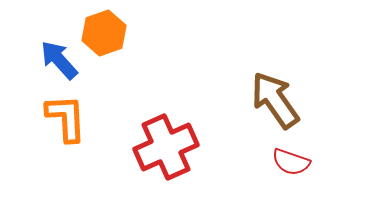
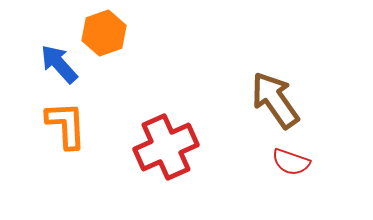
blue arrow: moved 4 px down
orange L-shape: moved 7 px down
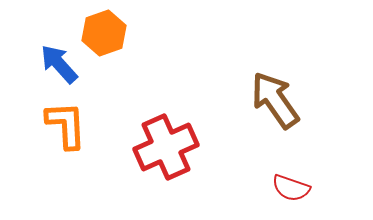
red semicircle: moved 26 px down
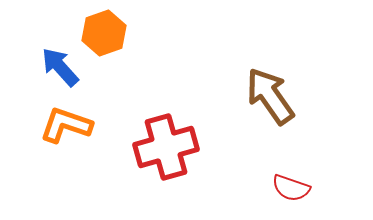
blue arrow: moved 1 px right, 3 px down
brown arrow: moved 5 px left, 4 px up
orange L-shape: rotated 68 degrees counterclockwise
red cross: rotated 8 degrees clockwise
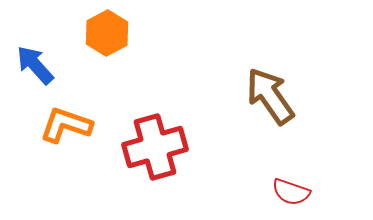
orange hexagon: moved 3 px right; rotated 9 degrees counterclockwise
blue arrow: moved 25 px left, 2 px up
red cross: moved 11 px left
red semicircle: moved 4 px down
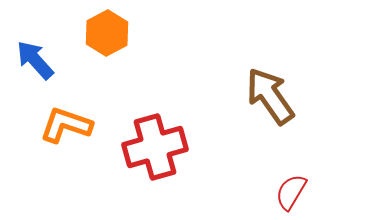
blue arrow: moved 5 px up
red semicircle: rotated 102 degrees clockwise
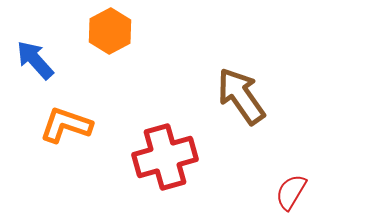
orange hexagon: moved 3 px right, 2 px up
brown arrow: moved 29 px left
red cross: moved 10 px right, 10 px down
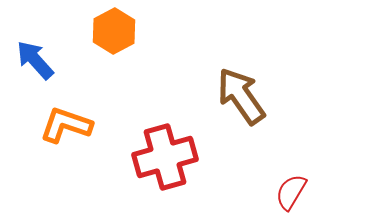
orange hexagon: moved 4 px right
